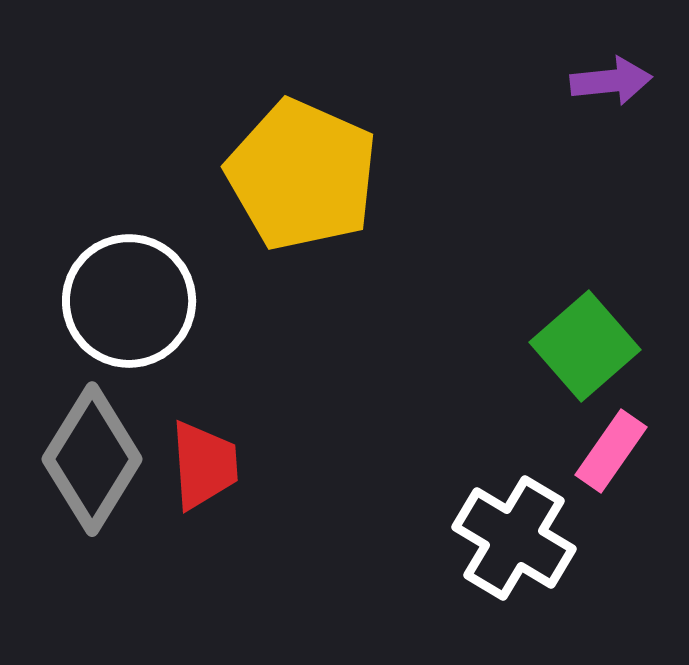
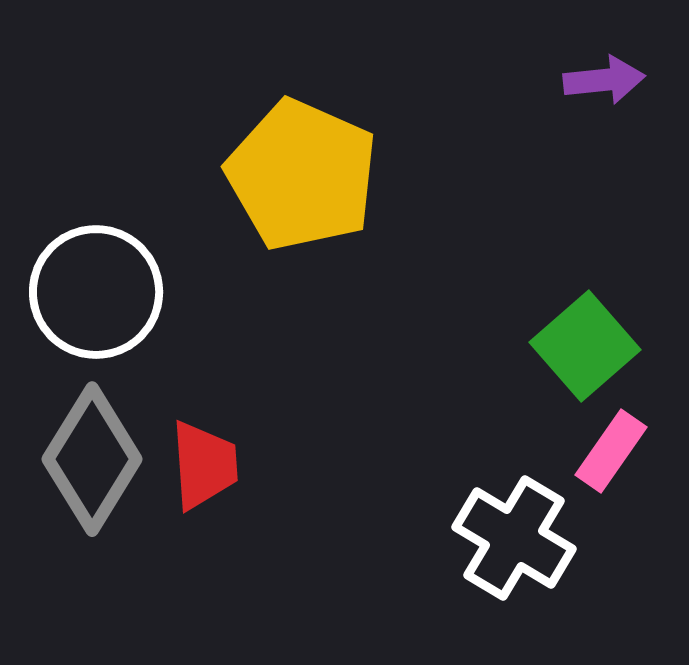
purple arrow: moved 7 px left, 1 px up
white circle: moved 33 px left, 9 px up
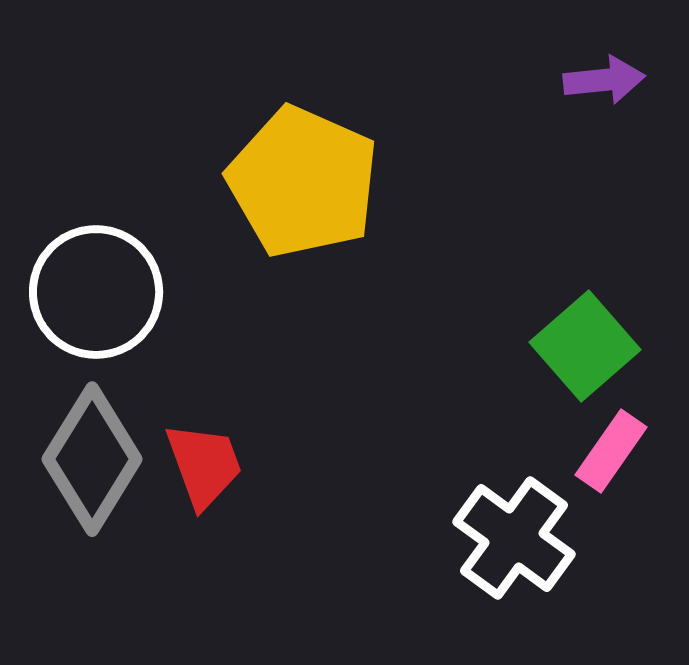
yellow pentagon: moved 1 px right, 7 px down
red trapezoid: rotated 16 degrees counterclockwise
white cross: rotated 5 degrees clockwise
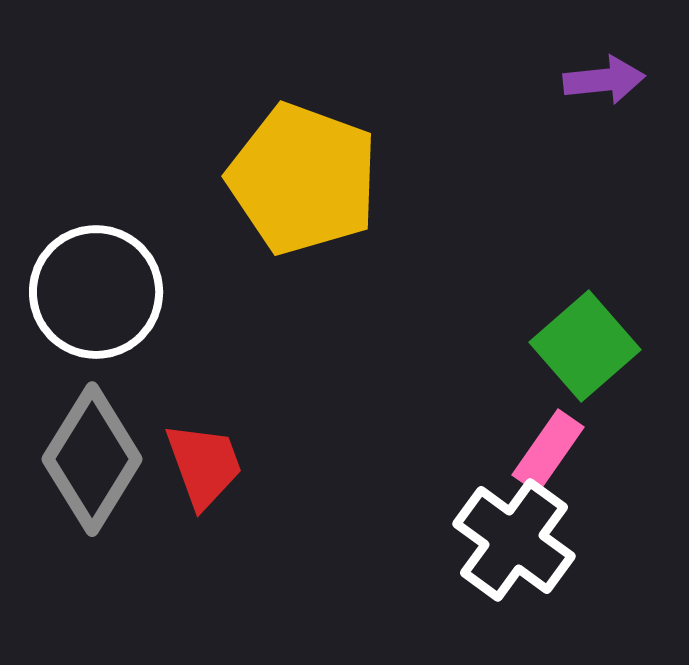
yellow pentagon: moved 3 px up; rotated 4 degrees counterclockwise
pink rectangle: moved 63 px left
white cross: moved 2 px down
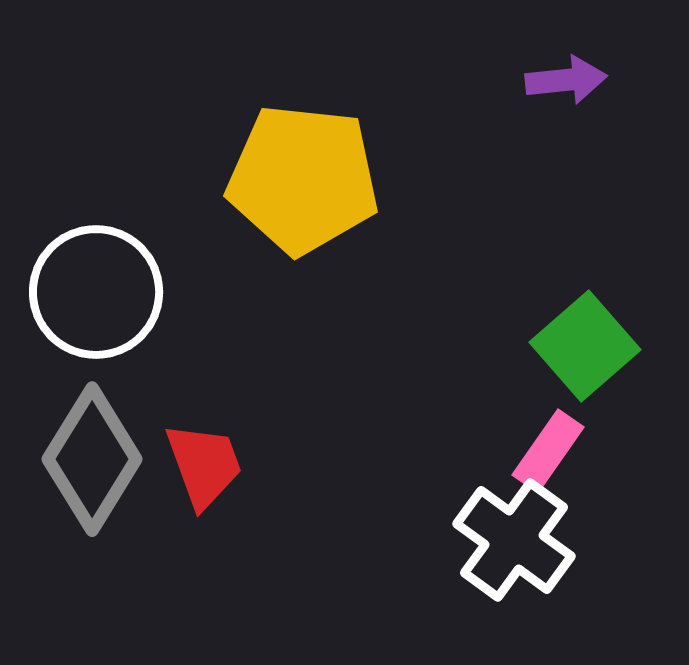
purple arrow: moved 38 px left
yellow pentagon: rotated 14 degrees counterclockwise
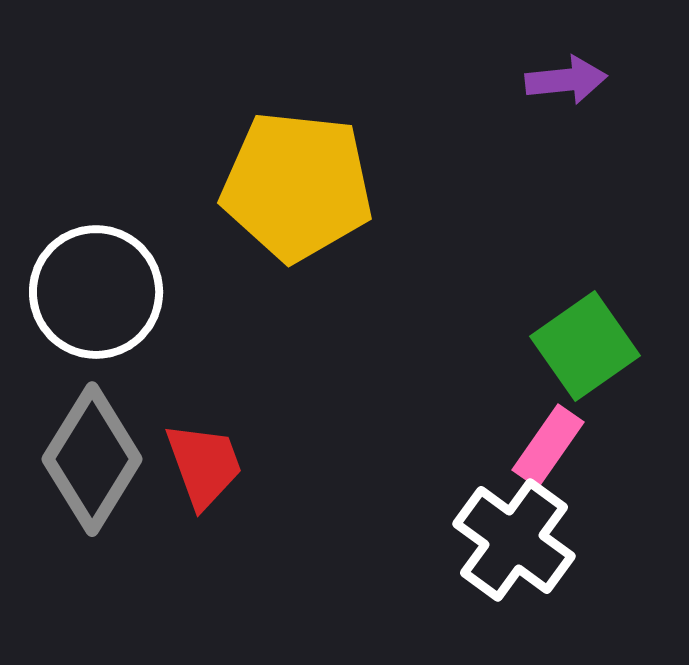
yellow pentagon: moved 6 px left, 7 px down
green square: rotated 6 degrees clockwise
pink rectangle: moved 5 px up
